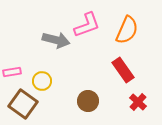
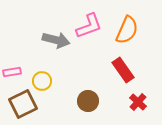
pink L-shape: moved 2 px right, 1 px down
brown square: rotated 28 degrees clockwise
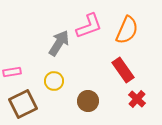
gray arrow: moved 3 px right, 3 px down; rotated 72 degrees counterclockwise
yellow circle: moved 12 px right
red cross: moved 1 px left, 3 px up
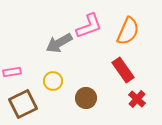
orange semicircle: moved 1 px right, 1 px down
gray arrow: rotated 152 degrees counterclockwise
yellow circle: moved 1 px left
brown circle: moved 2 px left, 3 px up
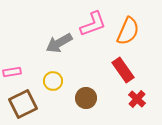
pink L-shape: moved 4 px right, 2 px up
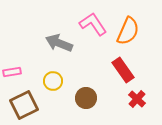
pink L-shape: rotated 104 degrees counterclockwise
gray arrow: rotated 52 degrees clockwise
brown square: moved 1 px right, 1 px down
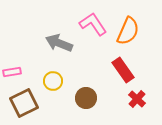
brown square: moved 2 px up
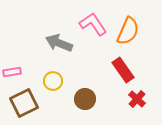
brown circle: moved 1 px left, 1 px down
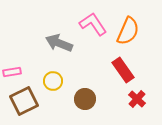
brown square: moved 2 px up
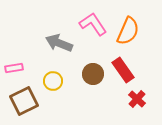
pink rectangle: moved 2 px right, 4 px up
brown circle: moved 8 px right, 25 px up
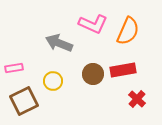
pink L-shape: rotated 148 degrees clockwise
red rectangle: rotated 65 degrees counterclockwise
